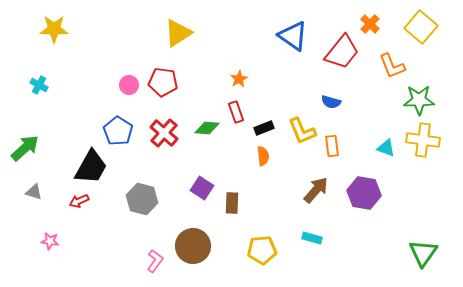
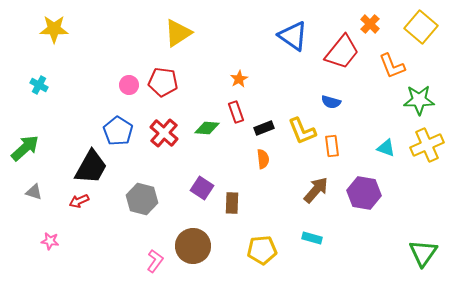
yellow cross: moved 4 px right, 5 px down; rotated 32 degrees counterclockwise
orange semicircle: moved 3 px down
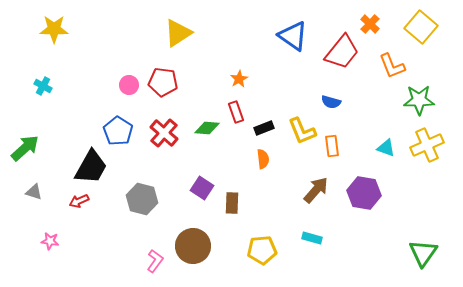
cyan cross: moved 4 px right, 1 px down
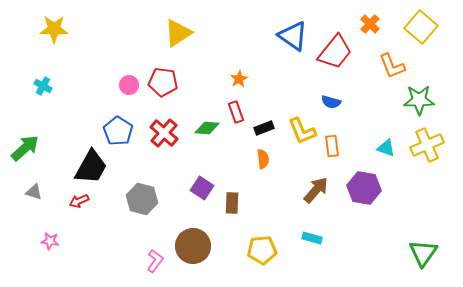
red trapezoid: moved 7 px left
purple hexagon: moved 5 px up
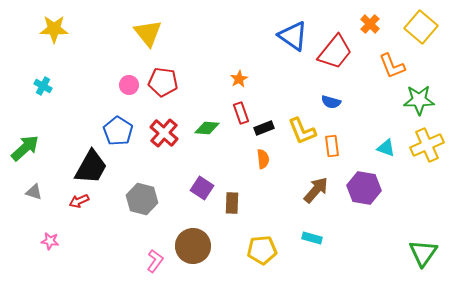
yellow triangle: moved 30 px left; rotated 36 degrees counterclockwise
red rectangle: moved 5 px right, 1 px down
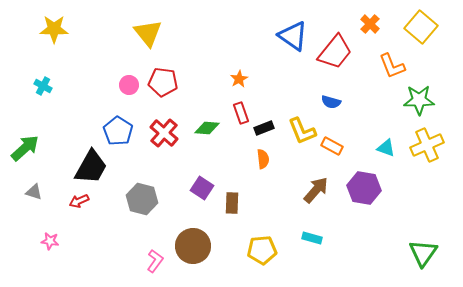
orange rectangle: rotated 55 degrees counterclockwise
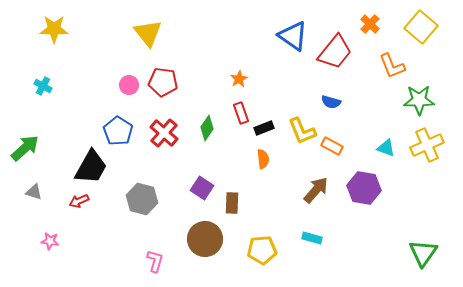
green diamond: rotated 60 degrees counterclockwise
brown circle: moved 12 px right, 7 px up
pink L-shape: rotated 20 degrees counterclockwise
